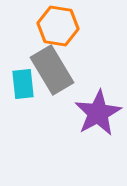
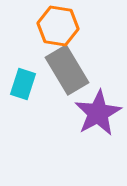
gray rectangle: moved 15 px right
cyan rectangle: rotated 24 degrees clockwise
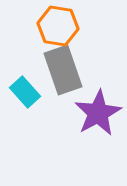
gray rectangle: moved 4 px left; rotated 12 degrees clockwise
cyan rectangle: moved 2 px right, 8 px down; rotated 60 degrees counterclockwise
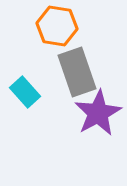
orange hexagon: moved 1 px left
gray rectangle: moved 14 px right, 2 px down
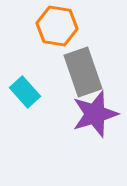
gray rectangle: moved 6 px right
purple star: moved 3 px left, 1 px down; rotated 12 degrees clockwise
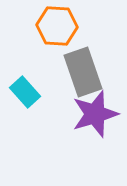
orange hexagon: rotated 6 degrees counterclockwise
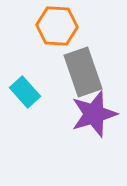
purple star: moved 1 px left
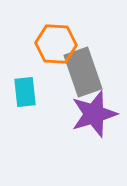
orange hexagon: moved 1 px left, 18 px down
cyan rectangle: rotated 36 degrees clockwise
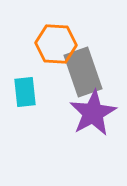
purple star: moved 1 px left, 1 px up; rotated 12 degrees counterclockwise
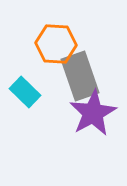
gray rectangle: moved 3 px left, 4 px down
cyan rectangle: rotated 40 degrees counterclockwise
